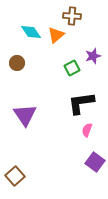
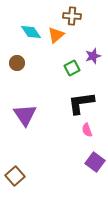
pink semicircle: rotated 40 degrees counterclockwise
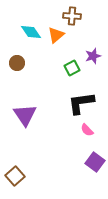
pink semicircle: rotated 24 degrees counterclockwise
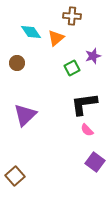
orange triangle: moved 3 px down
black L-shape: moved 3 px right, 1 px down
purple triangle: rotated 20 degrees clockwise
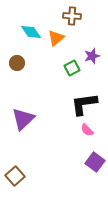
purple star: moved 1 px left
purple triangle: moved 2 px left, 4 px down
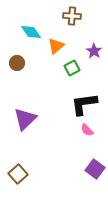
orange triangle: moved 8 px down
purple star: moved 2 px right, 5 px up; rotated 21 degrees counterclockwise
purple triangle: moved 2 px right
purple square: moved 7 px down
brown square: moved 3 px right, 2 px up
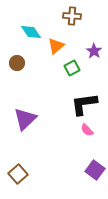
purple square: moved 1 px down
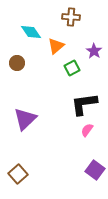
brown cross: moved 1 px left, 1 px down
pink semicircle: rotated 80 degrees clockwise
